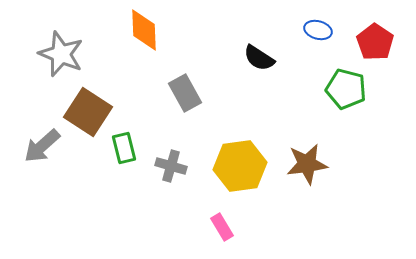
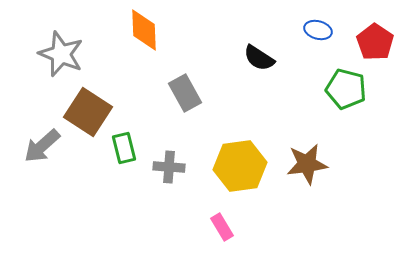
gray cross: moved 2 px left, 1 px down; rotated 12 degrees counterclockwise
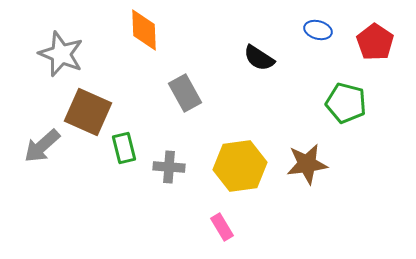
green pentagon: moved 14 px down
brown square: rotated 9 degrees counterclockwise
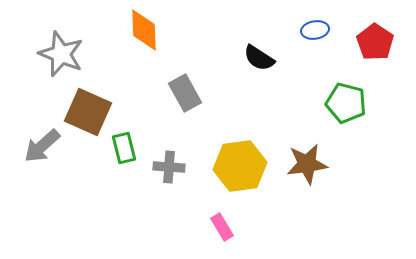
blue ellipse: moved 3 px left; rotated 24 degrees counterclockwise
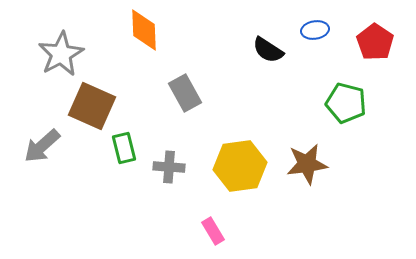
gray star: rotated 21 degrees clockwise
black semicircle: moved 9 px right, 8 px up
brown square: moved 4 px right, 6 px up
pink rectangle: moved 9 px left, 4 px down
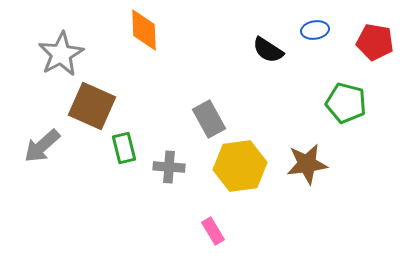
red pentagon: rotated 24 degrees counterclockwise
gray rectangle: moved 24 px right, 26 px down
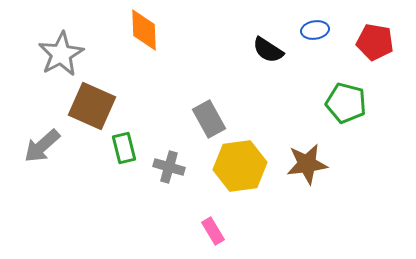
gray cross: rotated 12 degrees clockwise
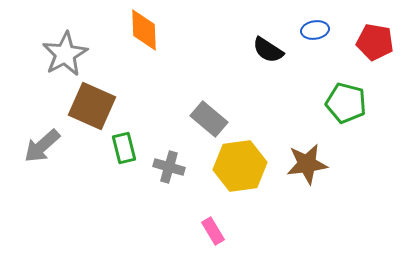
gray star: moved 4 px right
gray rectangle: rotated 21 degrees counterclockwise
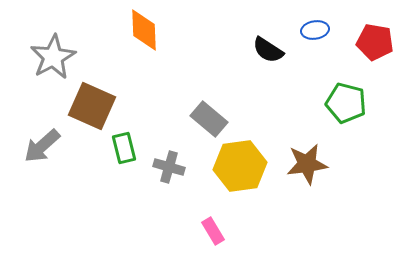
gray star: moved 12 px left, 3 px down
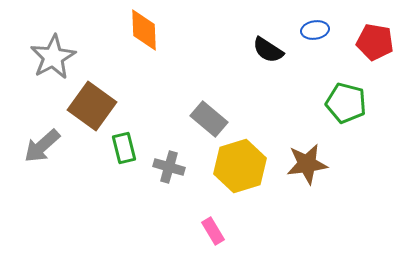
brown square: rotated 12 degrees clockwise
yellow hexagon: rotated 9 degrees counterclockwise
